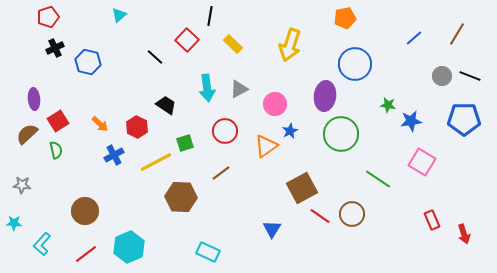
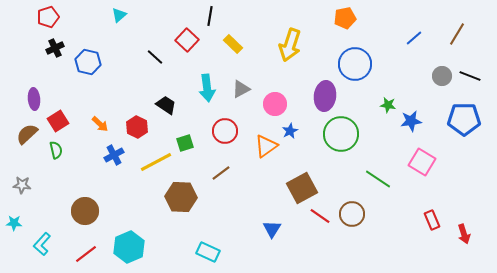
gray triangle at (239, 89): moved 2 px right
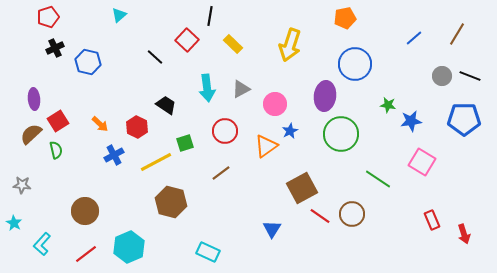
brown semicircle at (27, 134): moved 4 px right
brown hexagon at (181, 197): moved 10 px left, 5 px down; rotated 12 degrees clockwise
cyan star at (14, 223): rotated 28 degrees clockwise
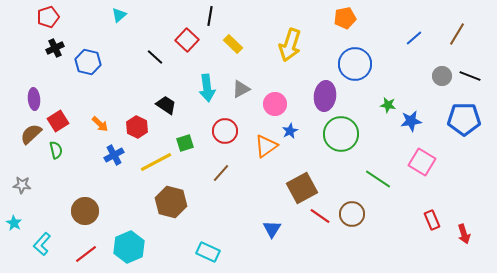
brown line at (221, 173): rotated 12 degrees counterclockwise
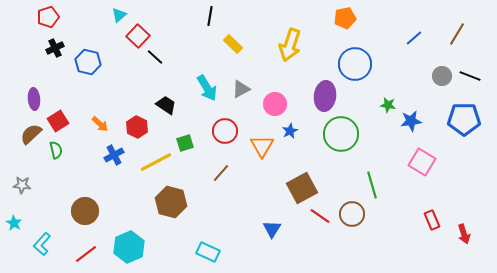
red square at (187, 40): moved 49 px left, 4 px up
cyan arrow at (207, 88): rotated 24 degrees counterclockwise
orange triangle at (266, 146): moved 4 px left; rotated 25 degrees counterclockwise
green line at (378, 179): moved 6 px left, 6 px down; rotated 40 degrees clockwise
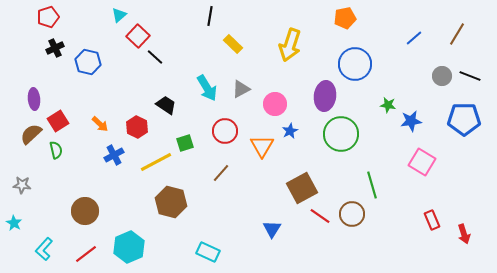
cyan L-shape at (42, 244): moved 2 px right, 5 px down
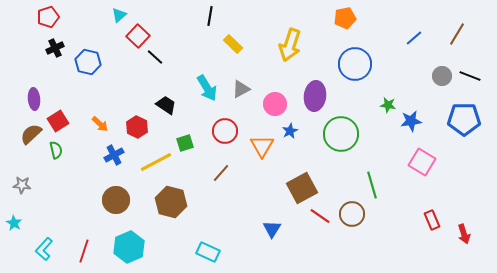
purple ellipse at (325, 96): moved 10 px left
brown circle at (85, 211): moved 31 px right, 11 px up
red line at (86, 254): moved 2 px left, 3 px up; rotated 35 degrees counterclockwise
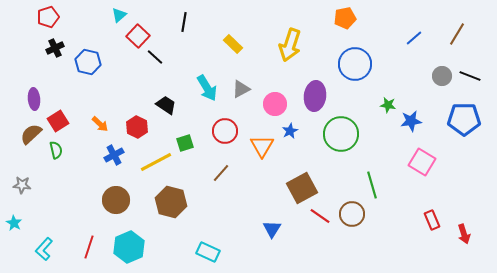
black line at (210, 16): moved 26 px left, 6 px down
red line at (84, 251): moved 5 px right, 4 px up
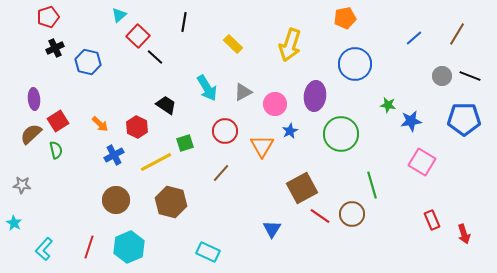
gray triangle at (241, 89): moved 2 px right, 3 px down
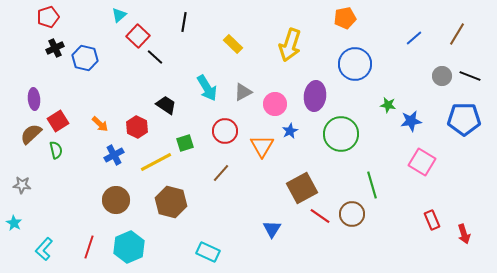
blue hexagon at (88, 62): moved 3 px left, 4 px up
